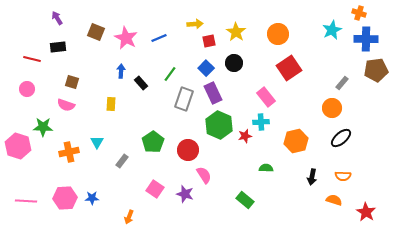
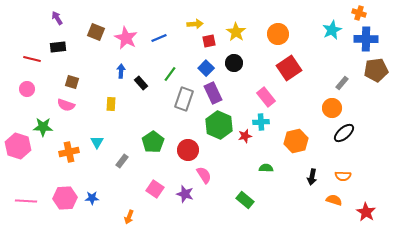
black ellipse at (341, 138): moved 3 px right, 5 px up
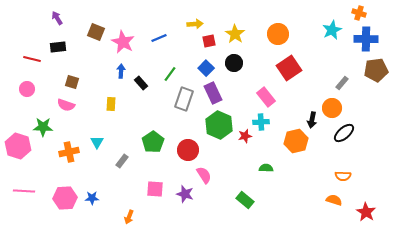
yellow star at (236, 32): moved 1 px left, 2 px down
pink star at (126, 38): moved 3 px left, 4 px down
black arrow at (312, 177): moved 57 px up
pink square at (155, 189): rotated 30 degrees counterclockwise
pink line at (26, 201): moved 2 px left, 10 px up
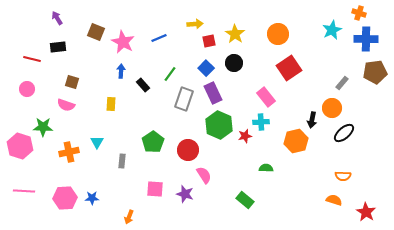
brown pentagon at (376, 70): moved 1 px left, 2 px down
black rectangle at (141, 83): moved 2 px right, 2 px down
pink hexagon at (18, 146): moved 2 px right
gray rectangle at (122, 161): rotated 32 degrees counterclockwise
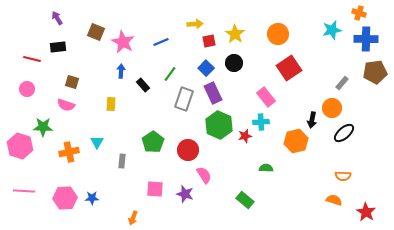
cyan star at (332, 30): rotated 12 degrees clockwise
blue line at (159, 38): moved 2 px right, 4 px down
orange arrow at (129, 217): moved 4 px right, 1 px down
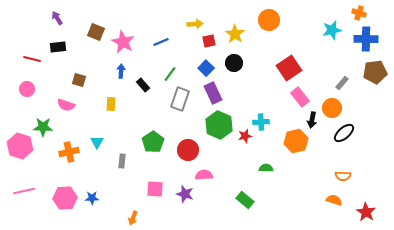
orange circle at (278, 34): moved 9 px left, 14 px up
brown square at (72, 82): moved 7 px right, 2 px up
pink rectangle at (266, 97): moved 34 px right
gray rectangle at (184, 99): moved 4 px left
pink semicircle at (204, 175): rotated 60 degrees counterclockwise
pink line at (24, 191): rotated 15 degrees counterclockwise
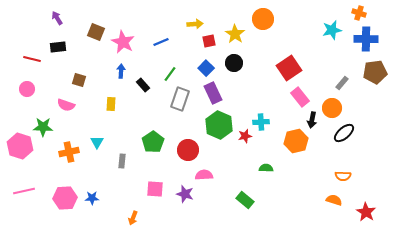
orange circle at (269, 20): moved 6 px left, 1 px up
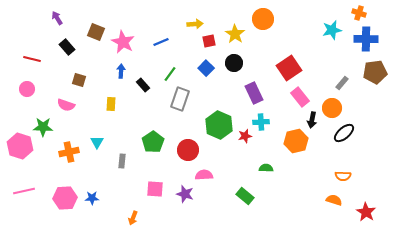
black rectangle at (58, 47): moved 9 px right; rotated 56 degrees clockwise
purple rectangle at (213, 93): moved 41 px right
green rectangle at (245, 200): moved 4 px up
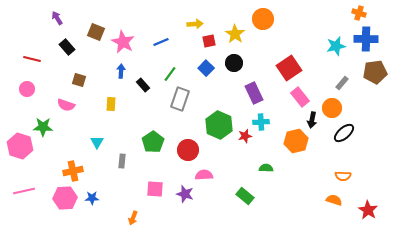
cyan star at (332, 30): moved 4 px right, 16 px down
orange cross at (69, 152): moved 4 px right, 19 px down
red star at (366, 212): moved 2 px right, 2 px up
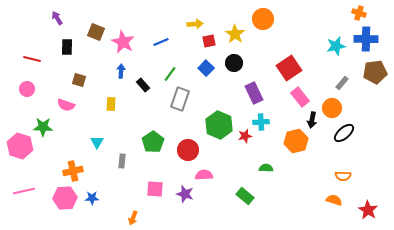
black rectangle at (67, 47): rotated 42 degrees clockwise
